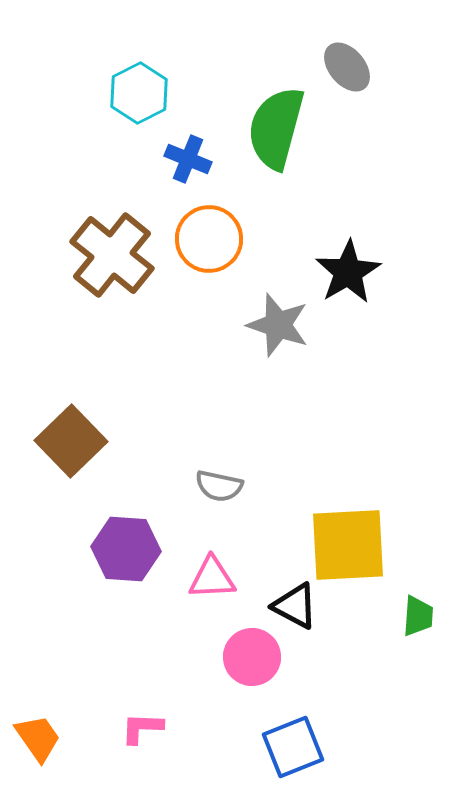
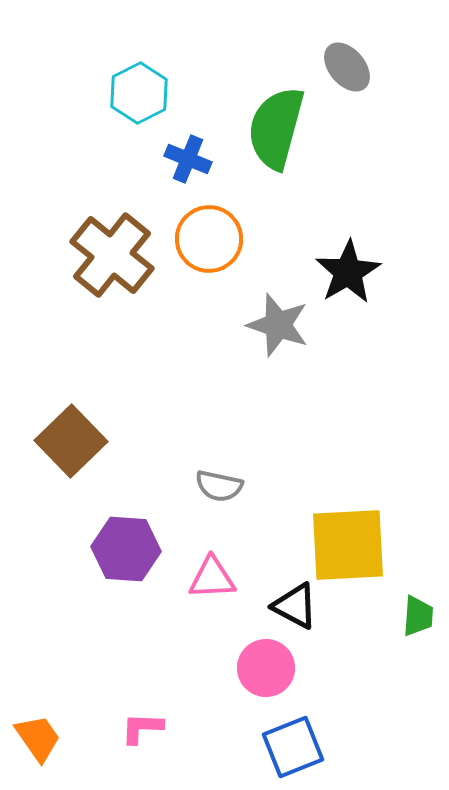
pink circle: moved 14 px right, 11 px down
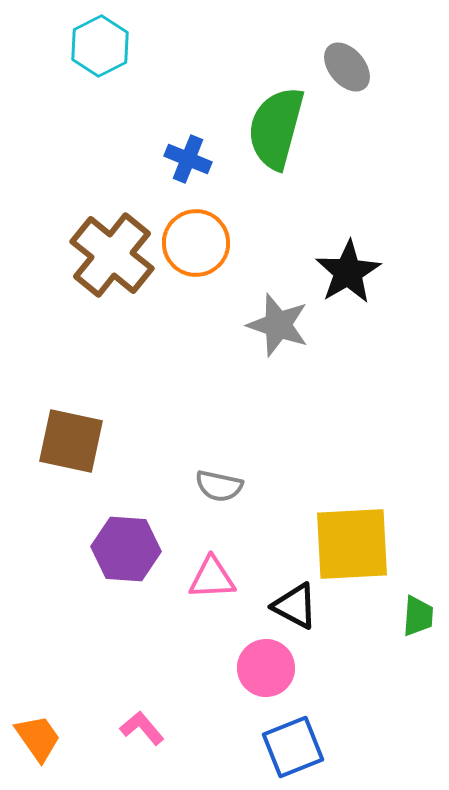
cyan hexagon: moved 39 px left, 47 px up
orange circle: moved 13 px left, 4 px down
brown square: rotated 34 degrees counterclockwise
yellow square: moved 4 px right, 1 px up
pink L-shape: rotated 48 degrees clockwise
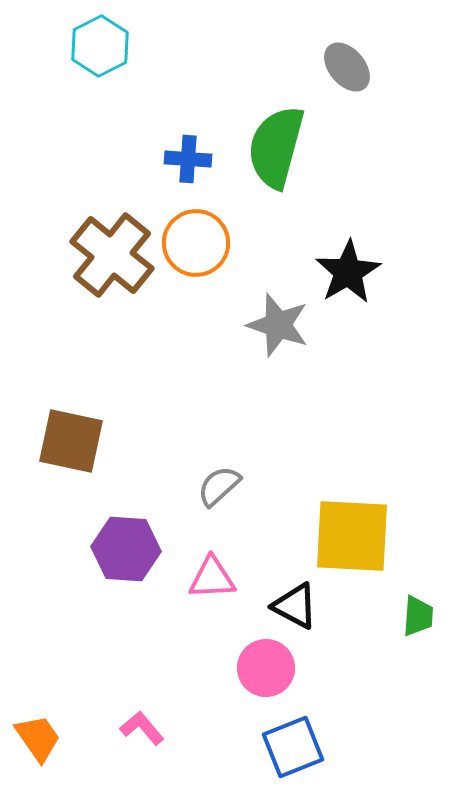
green semicircle: moved 19 px down
blue cross: rotated 18 degrees counterclockwise
gray semicircle: rotated 126 degrees clockwise
yellow square: moved 8 px up; rotated 6 degrees clockwise
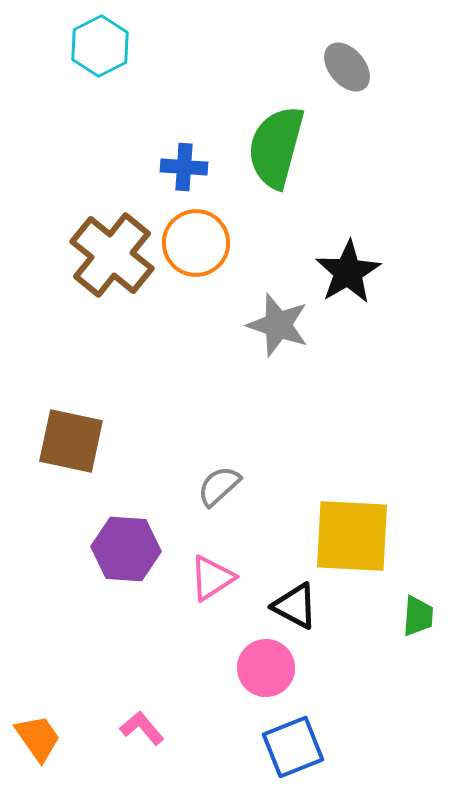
blue cross: moved 4 px left, 8 px down
pink triangle: rotated 30 degrees counterclockwise
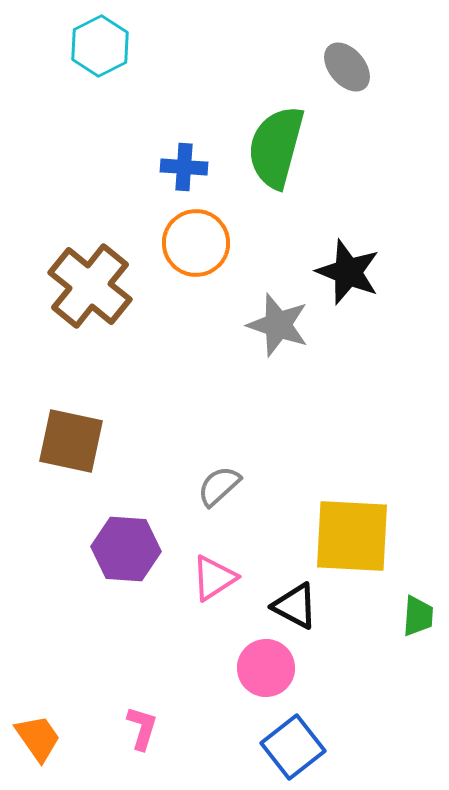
brown cross: moved 22 px left, 31 px down
black star: rotated 20 degrees counterclockwise
pink triangle: moved 2 px right
pink L-shape: rotated 57 degrees clockwise
blue square: rotated 16 degrees counterclockwise
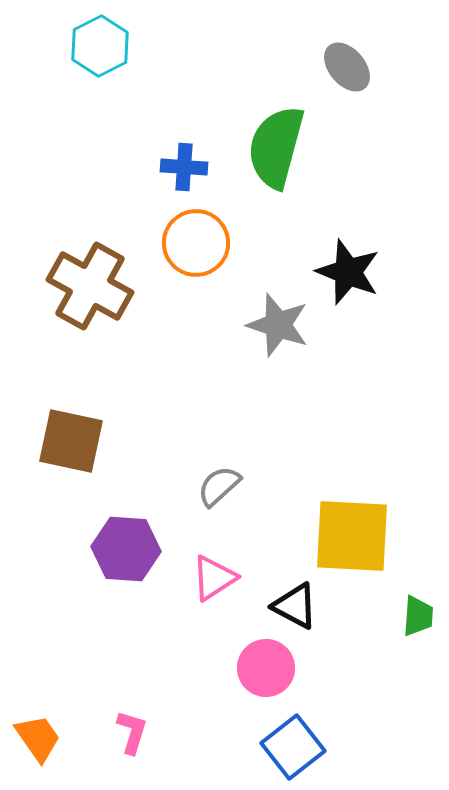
brown cross: rotated 10 degrees counterclockwise
pink L-shape: moved 10 px left, 4 px down
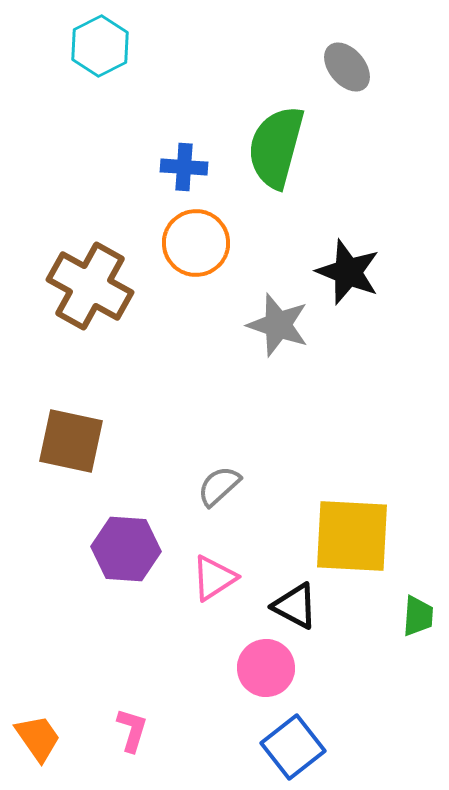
pink L-shape: moved 2 px up
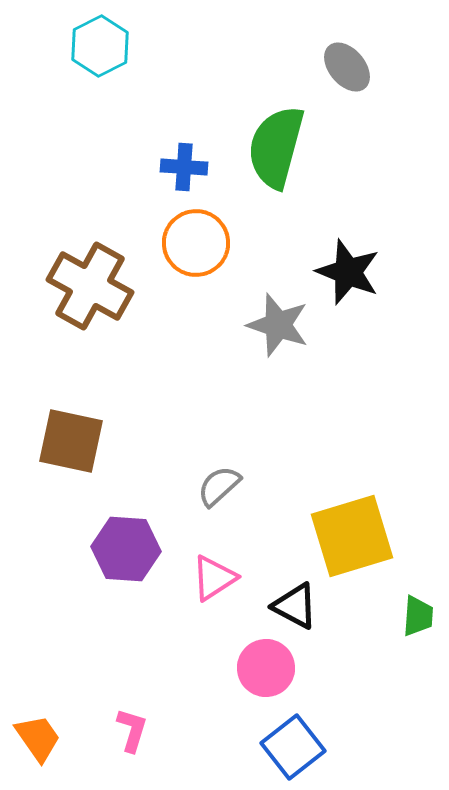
yellow square: rotated 20 degrees counterclockwise
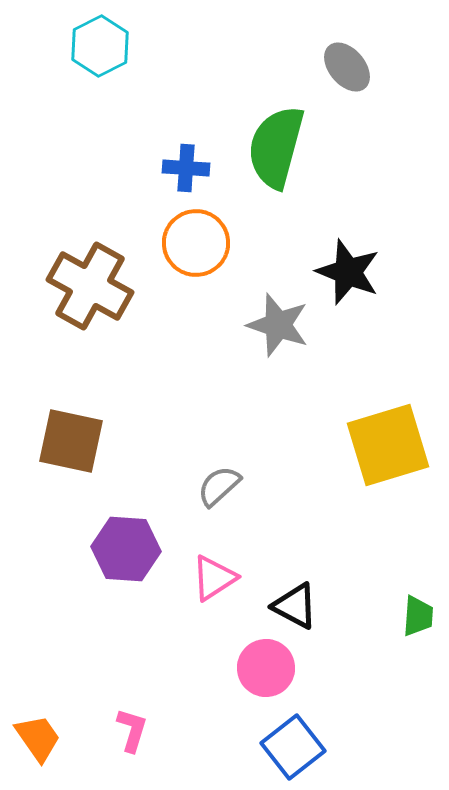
blue cross: moved 2 px right, 1 px down
yellow square: moved 36 px right, 91 px up
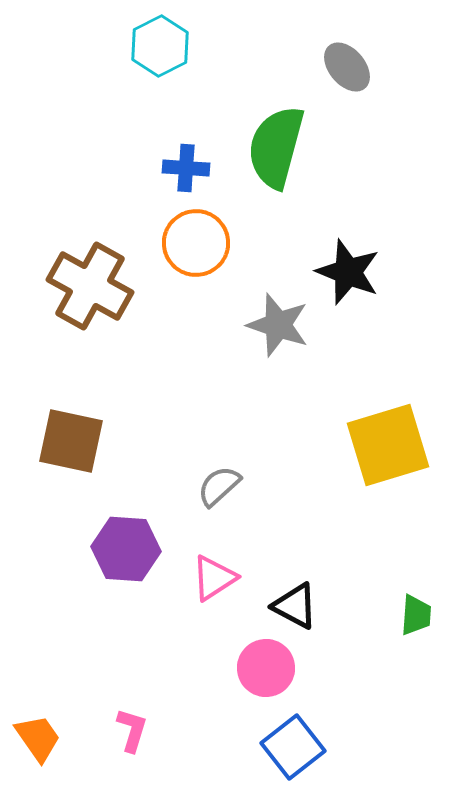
cyan hexagon: moved 60 px right
green trapezoid: moved 2 px left, 1 px up
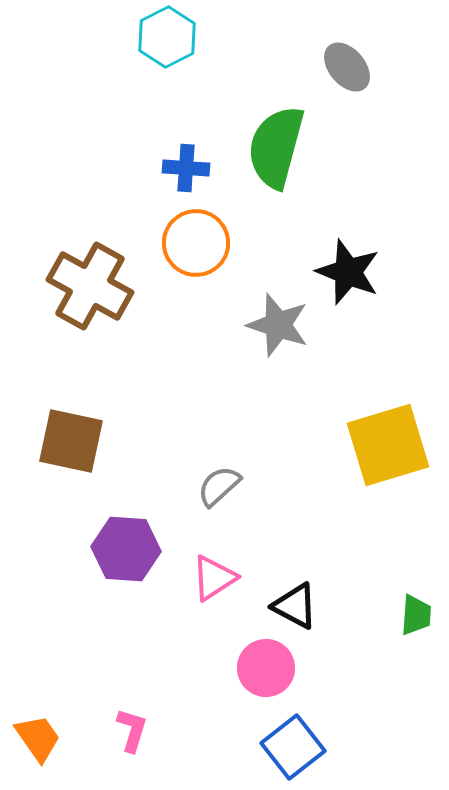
cyan hexagon: moved 7 px right, 9 px up
